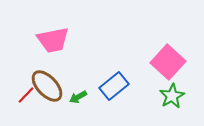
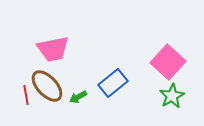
pink trapezoid: moved 9 px down
blue rectangle: moved 1 px left, 3 px up
red line: rotated 54 degrees counterclockwise
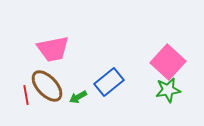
blue rectangle: moved 4 px left, 1 px up
green star: moved 4 px left, 6 px up; rotated 20 degrees clockwise
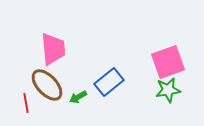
pink trapezoid: rotated 84 degrees counterclockwise
pink square: rotated 28 degrees clockwise
brown ellipse: moved 1 px up
red line: moved 8 px down
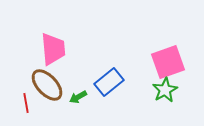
green star: moved 3 px left; rotated 20 degrees counterclockwise
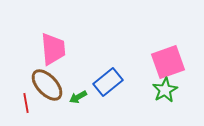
blue rectangle: moved 1 px left
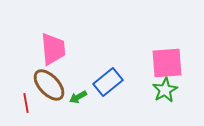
pink square: moved 1 px left, 1 px down; rotated 16 degrees clockwise
brown ellipse: moved 2 px right
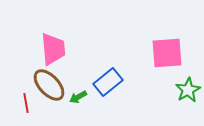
pink square: moved 10 px up
green star: moved 23 px right
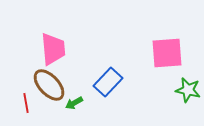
blue rectangle: rotated 8 degrees counterclockwise
green star: rotated 30 degrees counterclockwise
green arrow: moved 4 px left, 6 px down
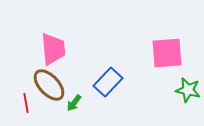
green arrow: rotated 24 degrees counterclockwise
